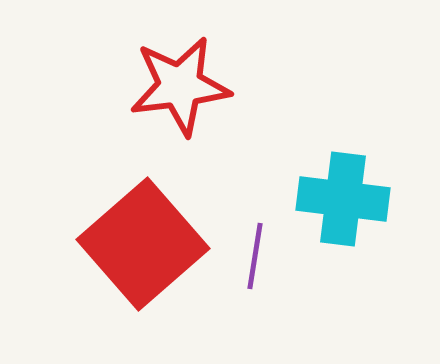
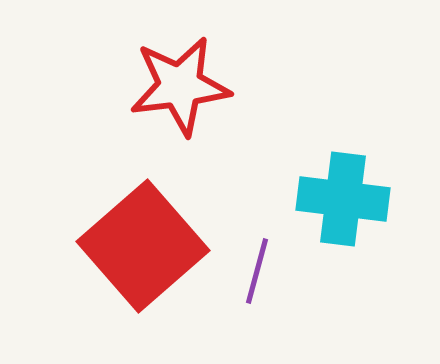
red square: moved 2 px down
purple line: moved 2 px right, 15 px down; rotated 6 degrees clockwise
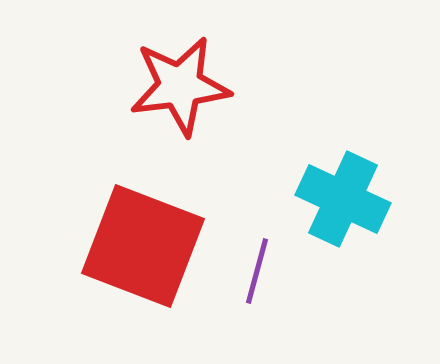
cyan cross: rotated 18 degrees clockwise
red square: rotated 28 degrees counterclockwise
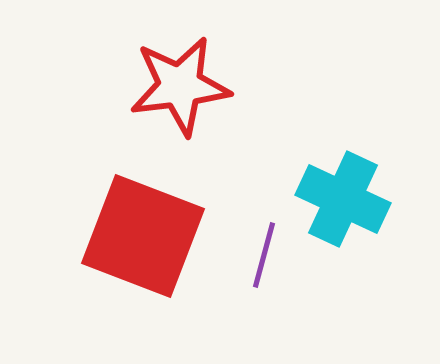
red square: moved 10 px up
purple line: moved 7 px right, 16 px up
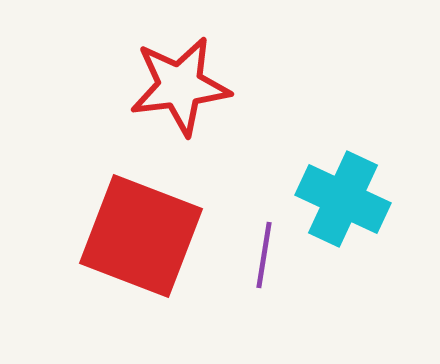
red square: moved 2 px left
purple line: rotated 6 degrees counterclockwise
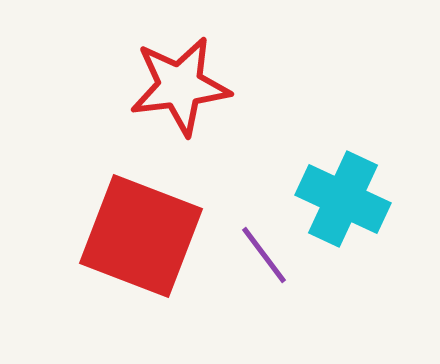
purple line: rotated 46 degrees counterclockwise
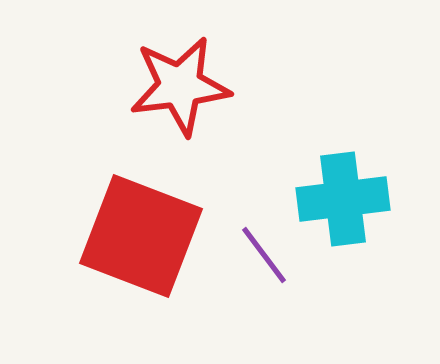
cyan cross: rotated 32 degrees counterclockwise
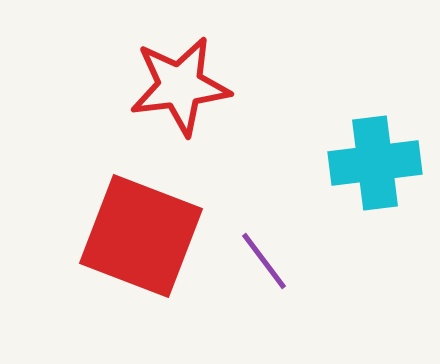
cyan cross: moved 32 px right, 36 px up
purple line: moved 6 px down
